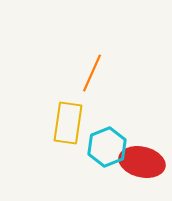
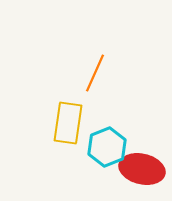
orange line: moved 3 px right
red ellipse: moved 7 px down
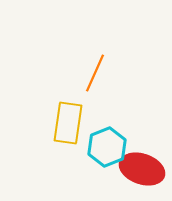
red ellipse: rotated 6 degrees clockwise
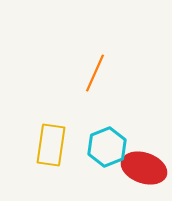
yellow rectangle: moved 17 px left, 22 px down
red ellipse: moved 2 px right, 1 px up
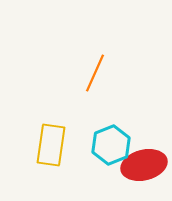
cyan hexagon: moved 4 px right, 2 px up
red ellipse: moved 3 px up; rotated 33 degrees counterclockwise
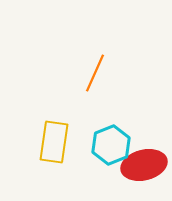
yellow rectangle: moved 3 px right, 3 px up
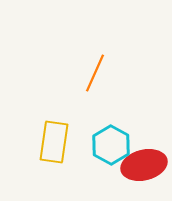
cyan hexagon: rotated 9 degrees counterclockwise
